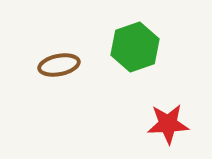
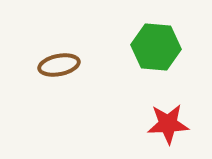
green hexagon: moved 21 px right; rotated 24 degrees clockwise
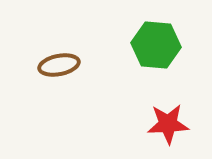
green hexagon: moved 2 px up
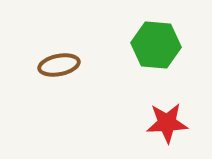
red star: moved 1 px left, 1 px up
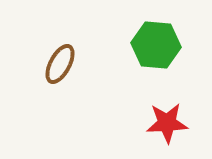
brown ellipse: moved 1 px right, 1 px up; rotated 51 degrees counterclockwise
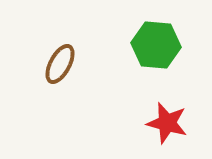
red star: rotated 18 degrees clockwise
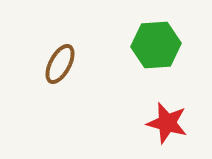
green hexagon: rotated 9 degrees counterclockwise
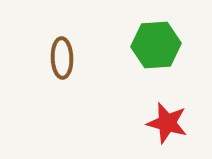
brown ellipse: moved 2 px right, 6 px up; rotated 30 degrees counterclockwise
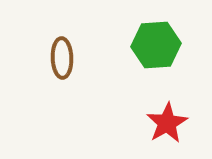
red star: rotated 27 degrees clockwise
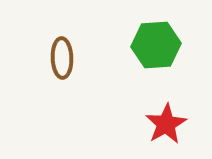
red star: moved 1 px left, 1 px down
